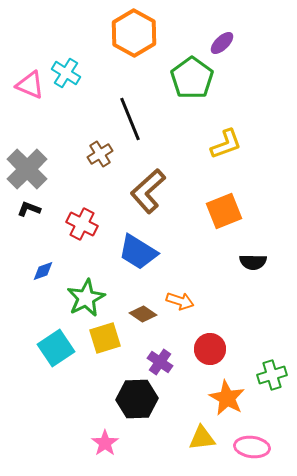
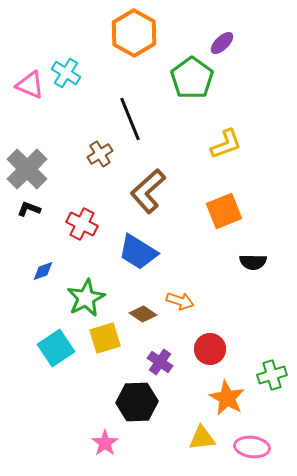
black hexagon: moved 3 px down
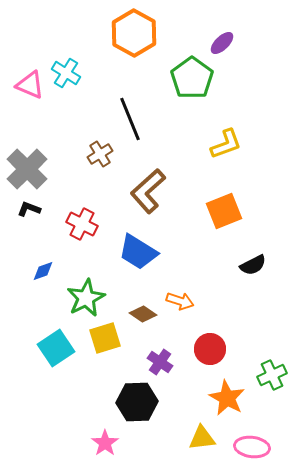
black semicircle: moved 3 px down; rotated 28 degrees counterclockwise
green cross: rotated 8 degrees counterclockwise
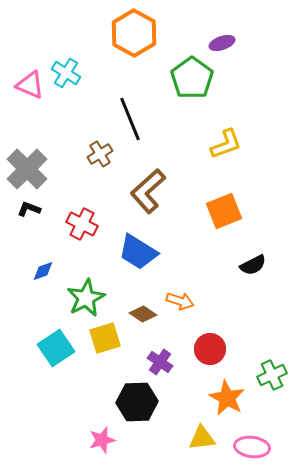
purple ellipse: rotated 25 degrees clockwise
pink star: moved 3 px left, 3 px up; rotated 20 degrees clockwise
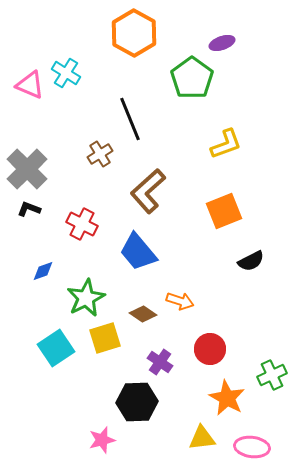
blue trapezoid: rotated 18 degrees clockwise
black semicircle: moved 2 px left, 4 px up
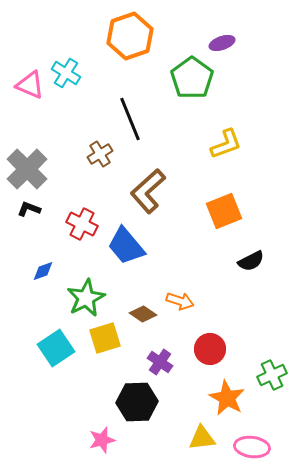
orange hexagon: moved 4 px left, 3 px down; rotated 12 degrees clockwise
blue trapezoid: moved 12 px left, 6 px up
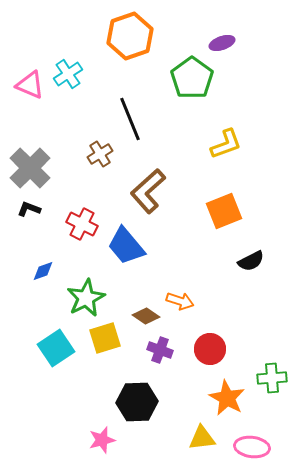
cyan cross: moved 2 px right, 1 px down; rotated 24 degrees clockwise
gray cross: moved 3 px right, 1 px up
brown diamond: moved 3 px right, 2 px down
purple cross: moved 12 px up; rotated 15 degrees counterclockwise
green cross: moved 3 px down; rotated 20 degrees clockwise
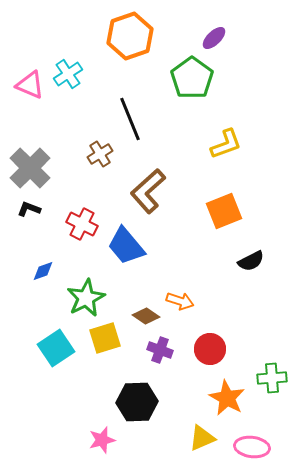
purple ellipse: moved 8 px left, 5 px up; rotated 25 degrees counterclockwise
yellow triangle: rotated 16 degrees counterclockwise
